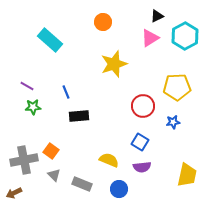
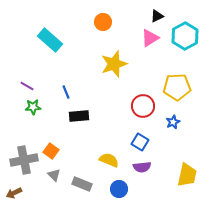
blue star: rotated 16 degrees counterclockwise
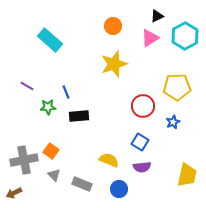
orange circle: moved 10 px right, 4 px down
green star: moved 15 px right
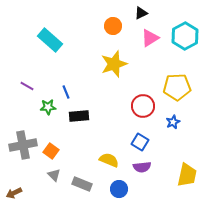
black triangle: moved 16 px left, 3 px up
gray cross: moved 1 px left, 15 px up
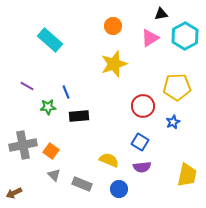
black triangle: moved 20 px right, 1 px down; rotated 16 degrees clockwise
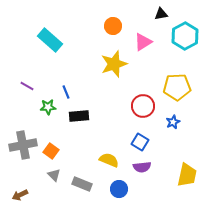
pink triangle: moved 7 px left, 4 px down
brown arrow: moved 6 px right, 2 px down
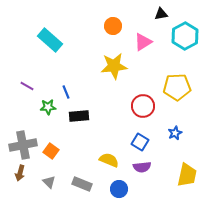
yellow star: moved 2 px down; rotated 12 degrees clockwise
blue star: moved 2 px right, 11 px down
gray triangle: moved 5 px left, 7 px down
brown arrow: moved 22 px up; rotated 49 degrees counterclockwise
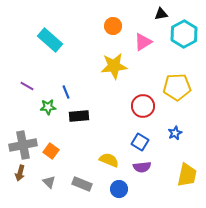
cyan hexagon: moved 1 px left, 2 px up
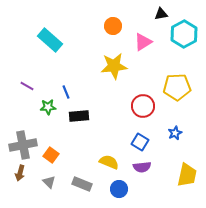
orange square: moved 4 px down
yellow semicircle: moved 2 px down
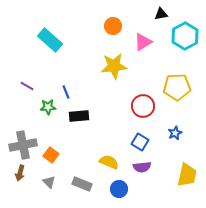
cyan hexagon: moved 1 px right, 2 px down
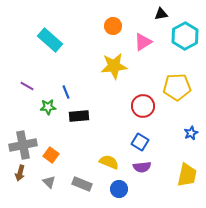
blue star: moved 16 px right
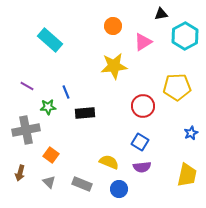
black rectangle: moved 6 px right, 3 px up
gray cross: moved 3 px right, 15 px up
